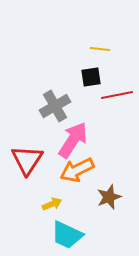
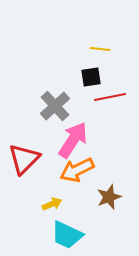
red line: moved 7 px left, 2 px down
gray cross: rotated 12 degrees counterclockwise
red triangle: moved 3 px left, 1 px up; rotated 12 degrees clockwise
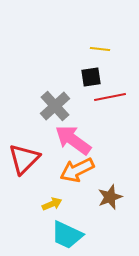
pink arrow: rotated 87 degrees counterclockwise
brown star: moved 1 px right
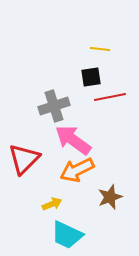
gray cross: moved 1 px left; rotated 24 degrees clockwise
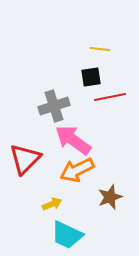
red triangle: moved 1 px right
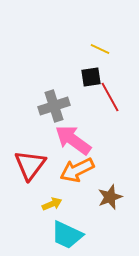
yellow line: rotated 18 degrees clockwise
red line: rotated 72 degrees clockwise
red triangle: moved 5 px right, 6 px down; rotated 8 degrees counterclockwise
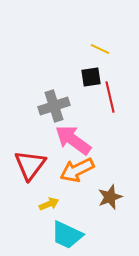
red line: rotated 16 degrees clockwise
yellow arrow: moved 3 px left
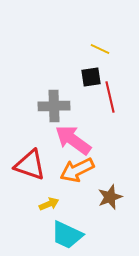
gray cross: rotated 16 degrees clockwise
red triangle: rotated 48 degrees counterclockwise
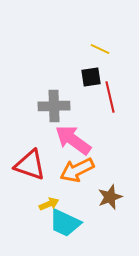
cyan trapezoid: moved 2 px left, 12 px up
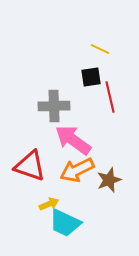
red triangle: moved 1 px down
brown star: moved 1 px left, 17 px up
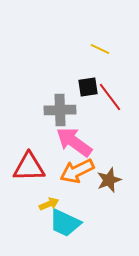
black square: moved 3 px left, 10 px down
red line: rotated 24 degrees counterclockwise
gray cross: moved 6 px right, 4 px down
pink arrow: moved 1 px right, 2 px down
red triangle: moved 1 px left, 1 px down; rotated 20 degrees counterclockwise
orange arrow: moved 1 px down
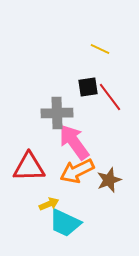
gray cross: moved 3 px left, 3 px down
pink arrow: rotated 18 degrees clockwise
